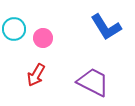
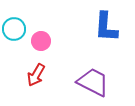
blue L-shape: rotated 36 degrees clockwise
pink circle: moved 2 px left, 3 px down
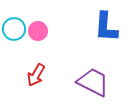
pink circle: moved 3 px left, 10 px up
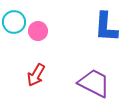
cyan circle: moved 7 px up
purple trapezoid: moved 1 px right, 1 px down
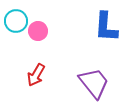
cyan circle: moved 2 px right, 1 px up
purple trapezoid: rotated 24 degrees clockwise
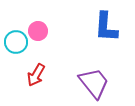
cyan circle: moved 21 px down
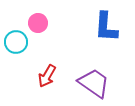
pink circle: moved 8 px up
red arrow: moved 11 px right, 1 px down
purple trapezoid: rotated 16 degrees counterclockwise
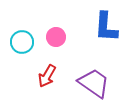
pink circle: moved 18 px right, 14 px down
cyan circle: moved 6 px right
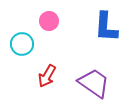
pink circle: moved 7 px left, 16 px up
cyan circle: moved 2 px down
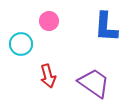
cyan circle: moved 1 px left
red arrow: moved 1 px right; rotated 45 degrees counterclockwise
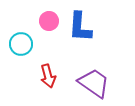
blue L-shape: moved 26 px left
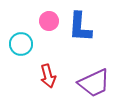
purple trapezoid: rotated 120 degrees clockwise
